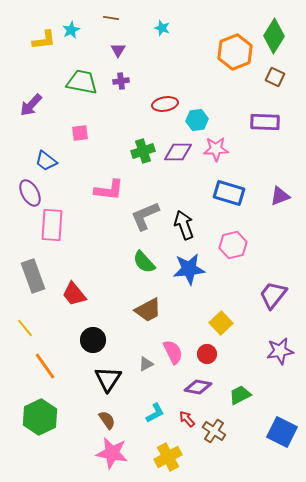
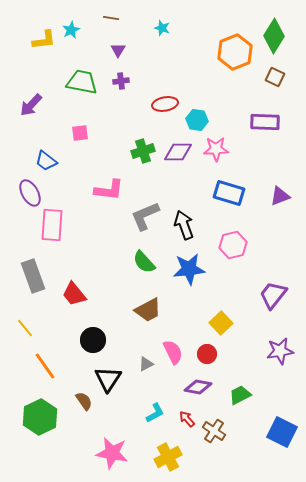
cyan hexagon at (197, 120): rotated 15 degrees clockwise
brown semicircle at (107, 420): moved 23 px left, 19 px up
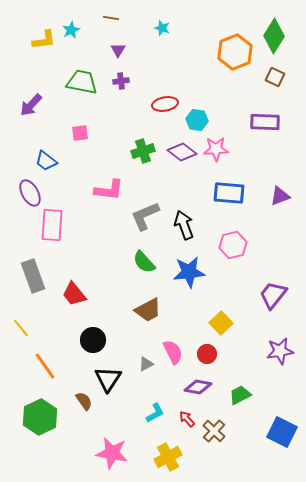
purple diamond at (178, 152): moved 4 px right; rotated 36 degrees clockwise
blue rectangle at (229, 193): rotated 12 degrees counterclockwise
blue star at (189, 269): moved 3 px down
yellow line at (25, 328): moved 4 px left
brown cross at (214, 431): rotated 10 degrees clockwise
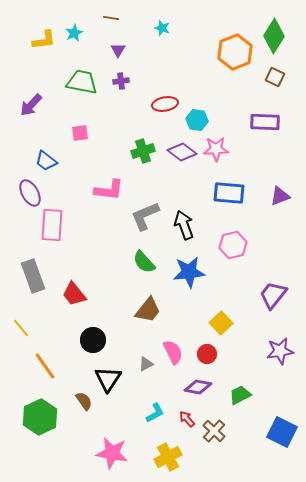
cyan star at (71, 30): moved 3 px right, 3 px down
brown trapezoid at (148, 310): rotated 24 degrees counterclockwise
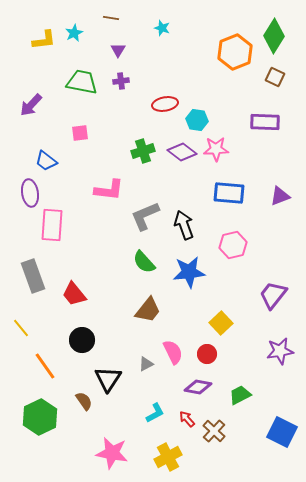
purple ellipse at (30, 193): rotated 20 degrees clockwise
black circle at (93, 340): moved 11 px left
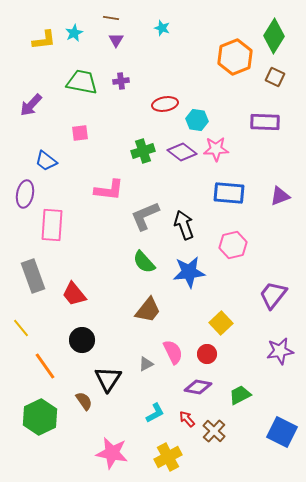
purple triangle at (118, 50): moved 2 px left, 10 px up
orange hexagon at (235, 52): moved 5 px down
purple ellipse at (30, 193): moved 5 px left, 1 px down; rotated 20 degrees clockwise
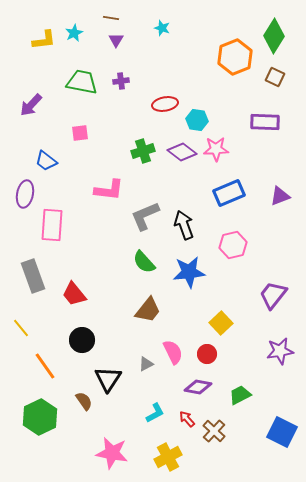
blue rectangle at (229, 193): rotated 28 degrees counterclockwise
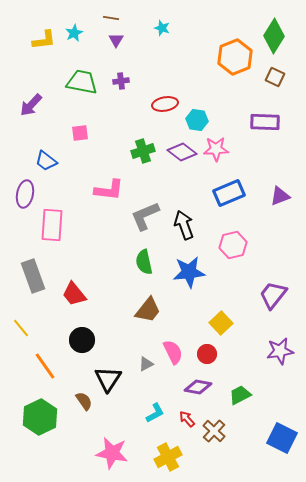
green semicircle at (144, 262): rotated 30 degrees clockwise
blue square at (282, 432): moved 6 px down
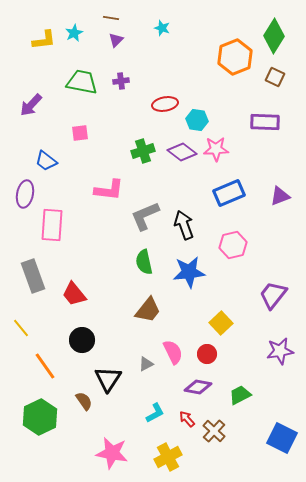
purple triangle at (116, 40): rotated 14 degrees clockwise
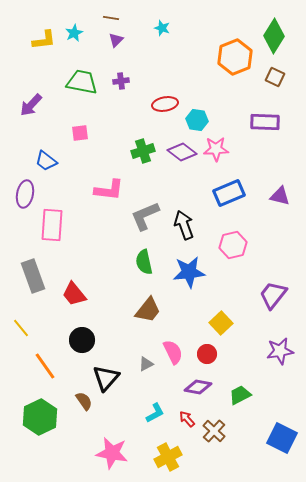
purple triangle at (280, 196): rotated 35 degrees clockwise
black triangle at (108, 379): moved 2 px left, 1 px up; rotated 8 degrees clockwise
